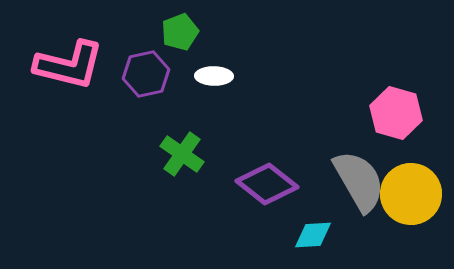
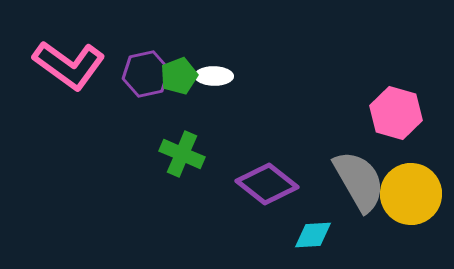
green pentagon: moved 1 px left, 44 px down
pink L-shape: rotated 22 degrees clockwise
green cross: rotated 12 degrees counterclockwise
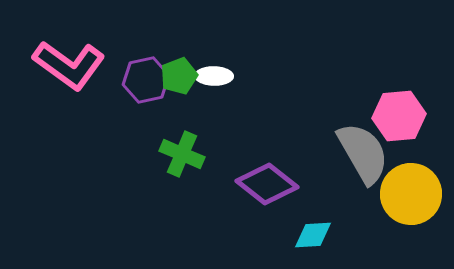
purple hexagon: moved 6 px down
pink hexagon: moved 3 px right, 3 px down; rotated 21 degrees counterclockwise
gray semicircle: moved 4 px right, 28 px up
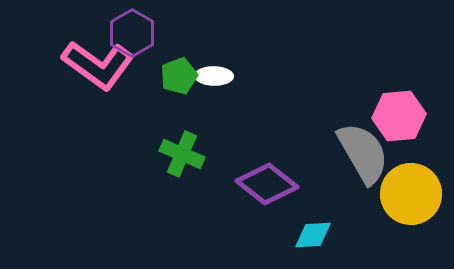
pink L-shape: moved 29 px right
purple hexagon: moved 14 px left, 47 px up; rotated 18 degrees counterclockwise
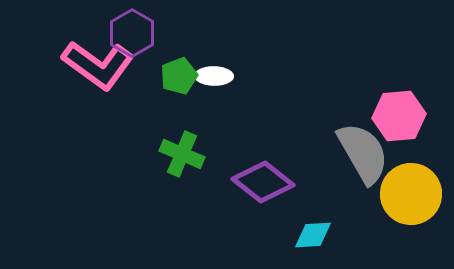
purple diamond: moved 4 px left, 2 px up
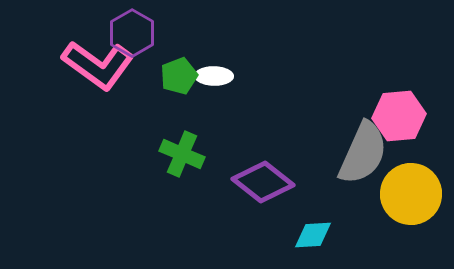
gray semicircle: rotated 54 degrees clockwise
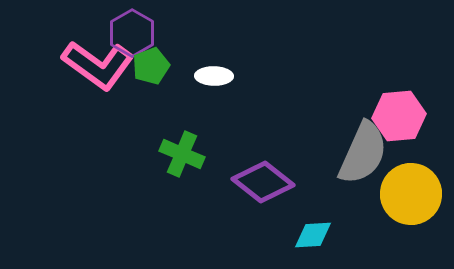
green pentagon: moved 28 px left, 10 px up
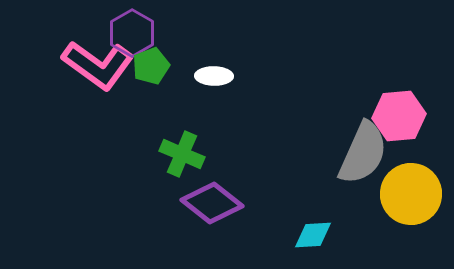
purple diamond: moved 51 px left, 21 px down
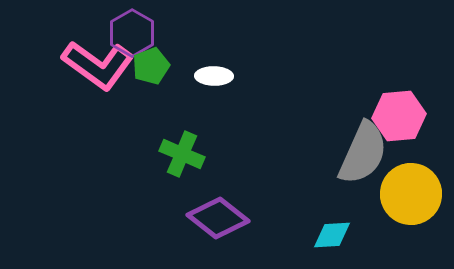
purple diamond: moved 6 px right, 15 px down
cyan diamond: moved 19 px right
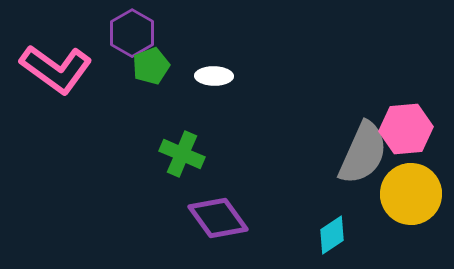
pink L-shape: moved 42 px left, 4 px down
pink hexagon: moved 7 px right, 13 px down
purple diamond: rotated 16 degrees clockwise
cyan diamond: rotated 30 degrees counterclockwise
